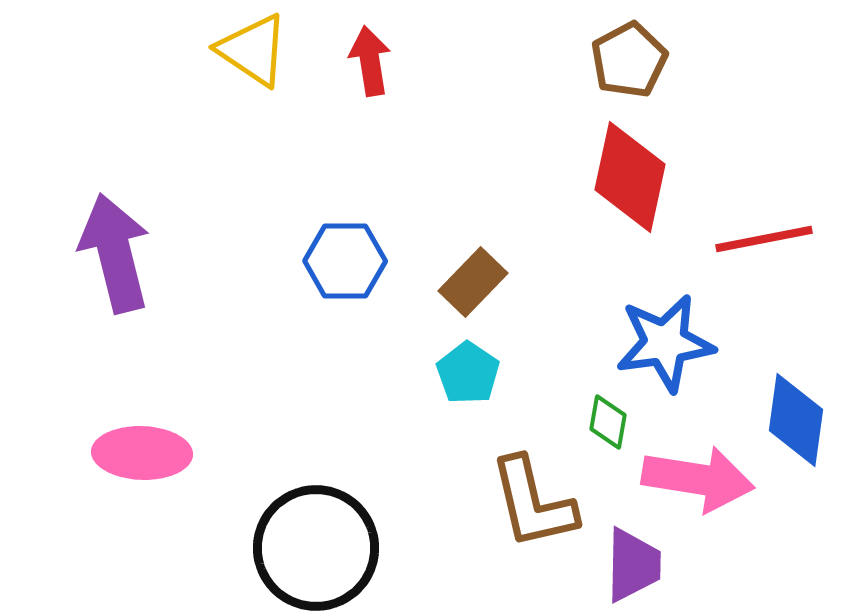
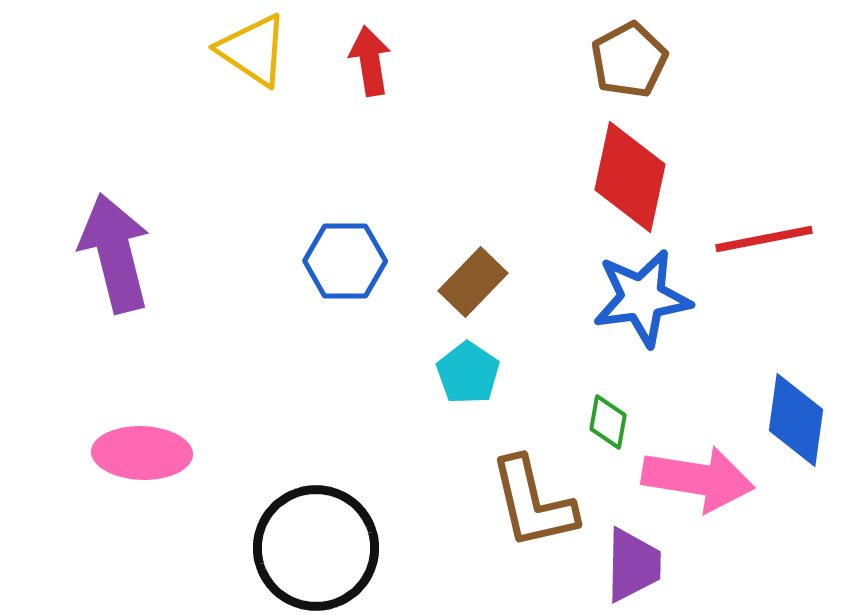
blue star: moved 23 px left, 45 px up
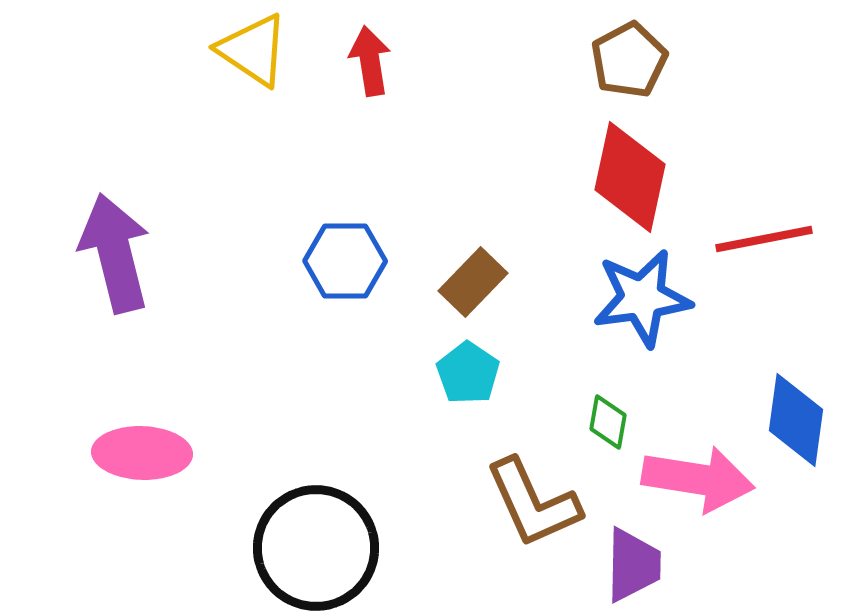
brown L-shape: rotated 11 degrees counterclockwise
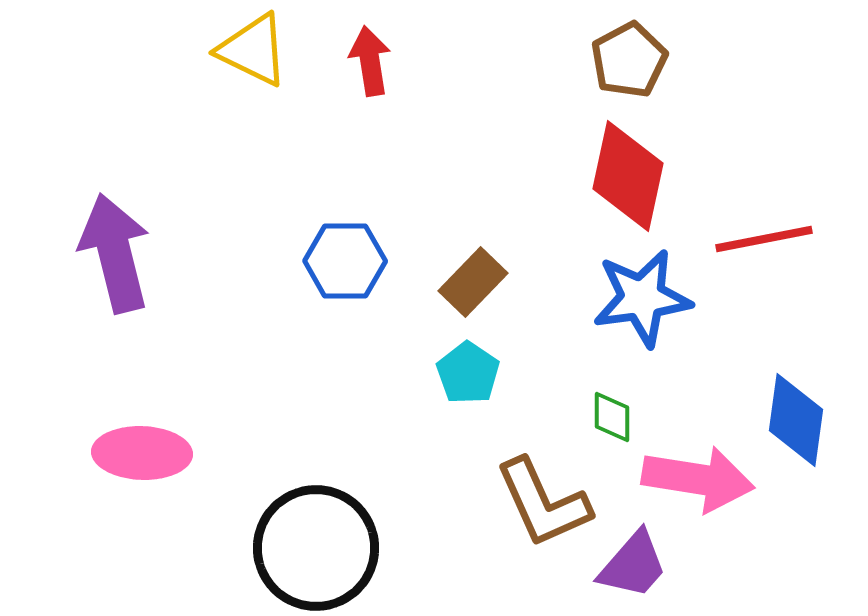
yellow triangle: rotated 8 degrees counterclockwise
red diamond: moved 2 px left, 1 px up
green diamond: moved 4 px right, 5 px up; rotated 10 degrees counterclockwise
brown L-shape: moved 10 px right
purple trapezoid: rotated 40 degrees clockwise
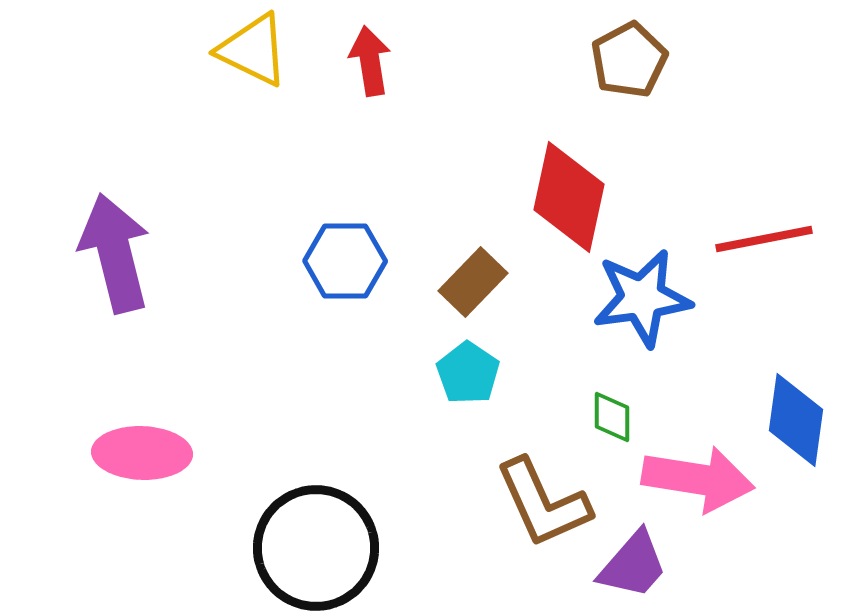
red diamond: moved 59 px left, 21 px down
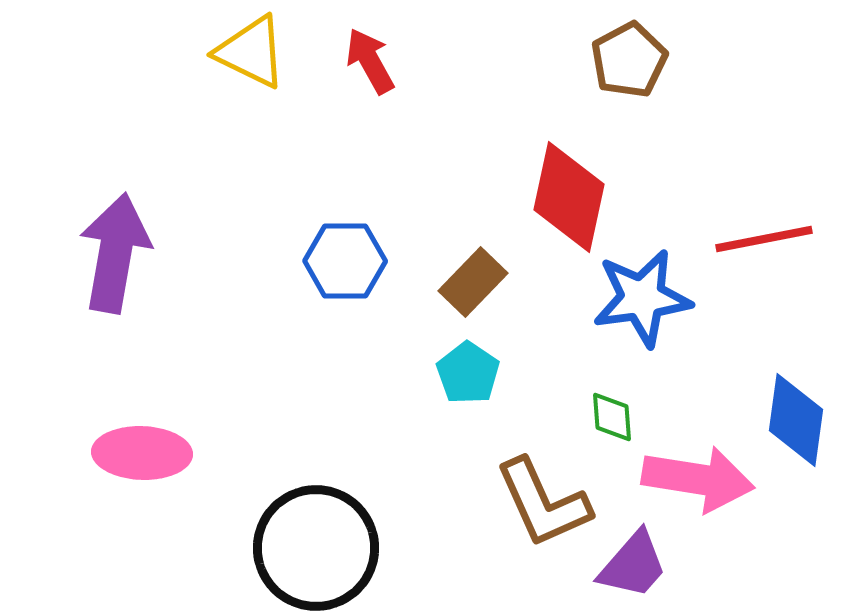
yellow triangle: moved 2 px left, 2 px down
red arrow: rotated 20 degrees counterclockwise
purple arrow: rotated 24 degrees clockwise
green diamond: rotated 4 degrees counterclockwise
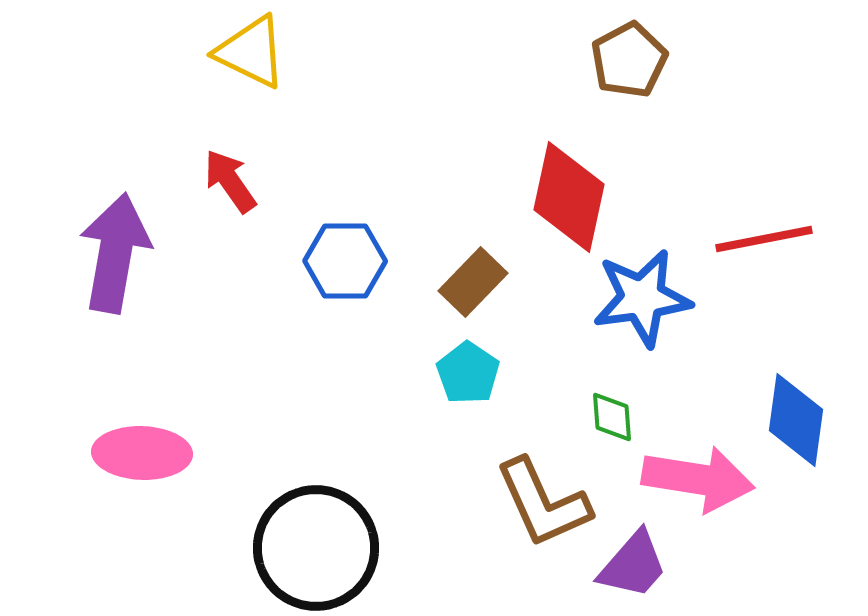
red arrow: moved 140 px left, 120 px down; rotated 6 degrees counterclockwise
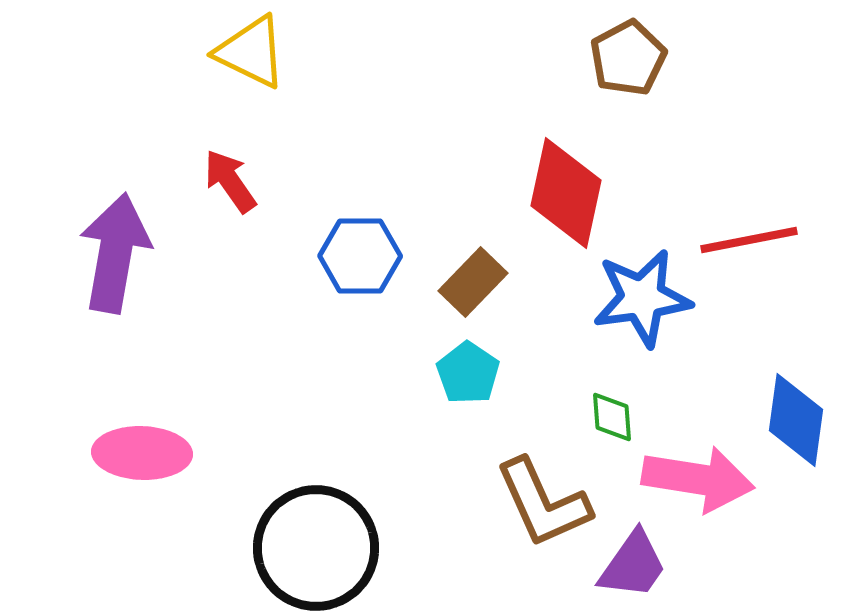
brown pentagon: moved 1 px left, 2 px up
red diamond: moved 3 px left, 4 px up
red line: moved 15 px left, 1 px down
blue hexagon: moved 15 px right, 5 px up
purple trapezoid: rotated 6 degrees counterclockwise
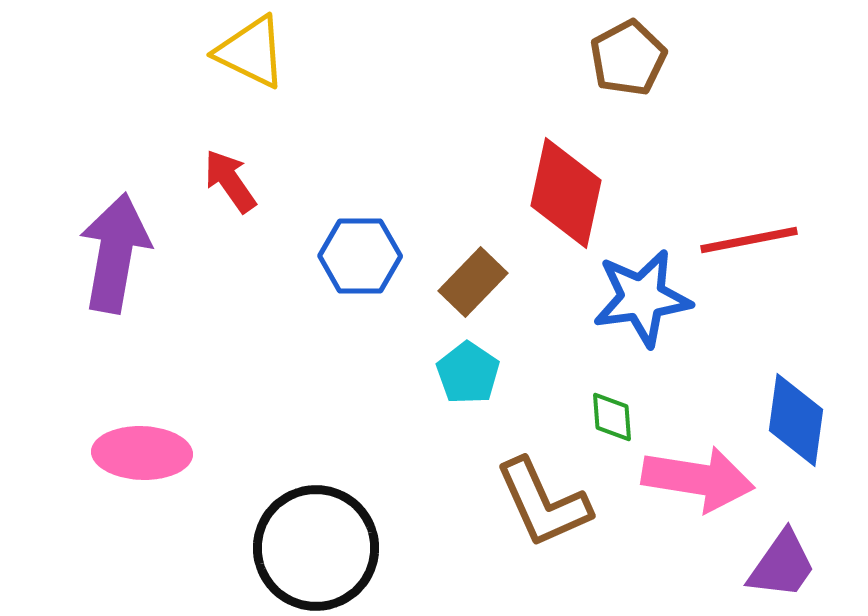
purple trapezoid: moved 149 px right
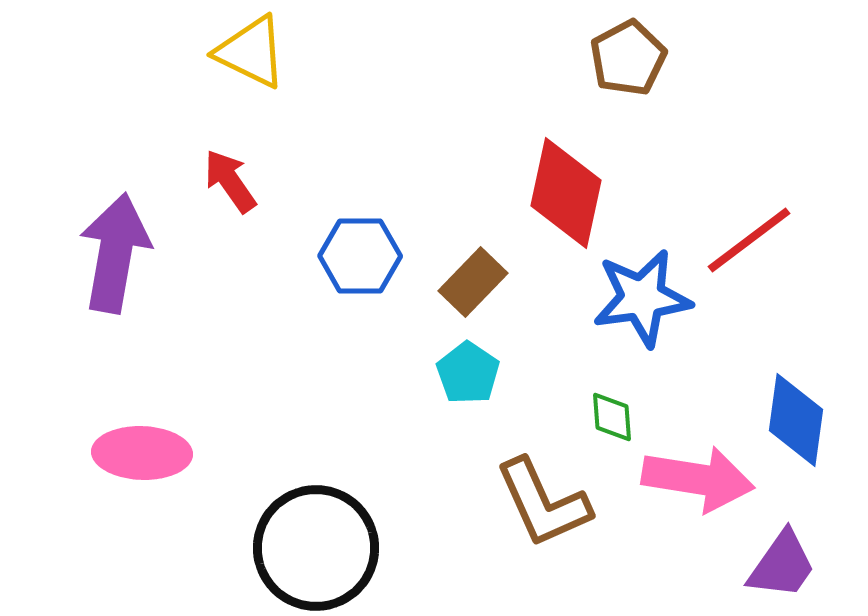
red line: rotated 26 degrees counterclockwise
